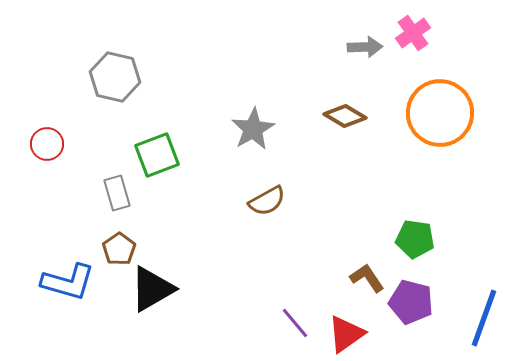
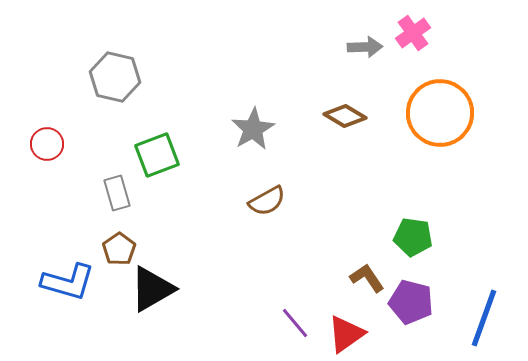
green pentagon: moved 2 px left, 2 px up
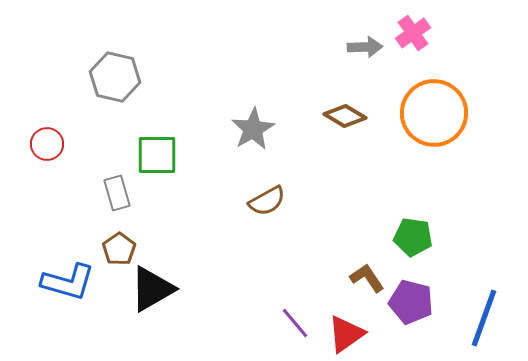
orange circle: moved 6 px left
green square: rotated 21 degrees clockwise
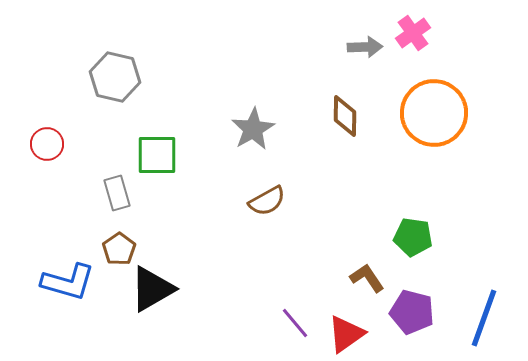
brown diamond: rotated 60 degrees clockwise
purple pentagon: moved 1 px right, 10 px down
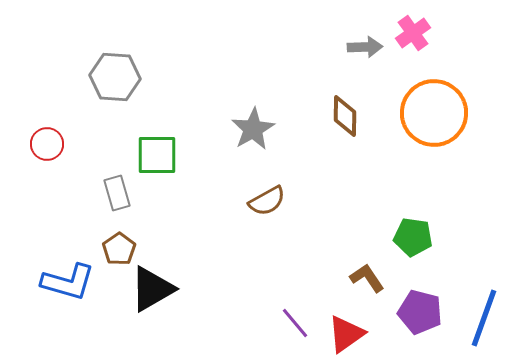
gray hexagon: rotated 9 degrees counterclockwise
purple pentagon: moved 8 px right
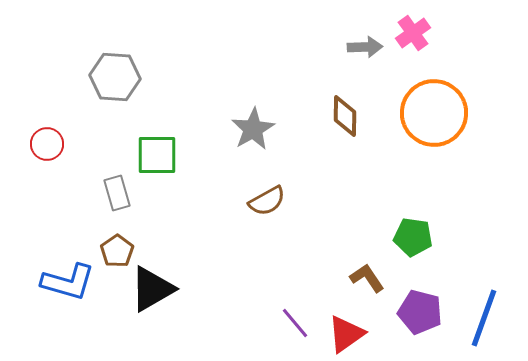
brown pentagon: moved 2 px left, 2 px down
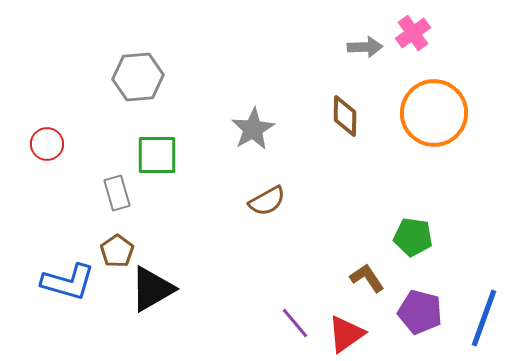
gray hexagon: moved 23 px right; rotated 9 degrees counterclockwise
